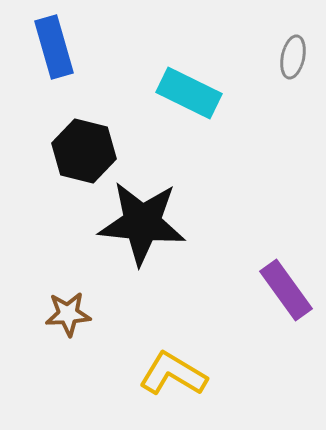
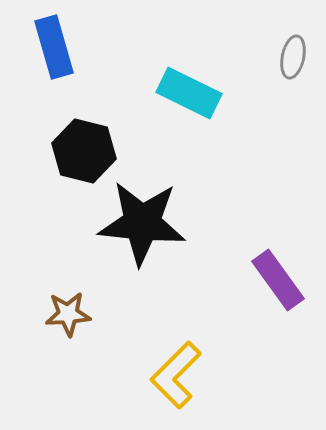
purple rectangle: moved 8 px left, 10 px up
yellow L-shape: moved 3 px right, 1 px down; rotated 76 degrees counterclockwise
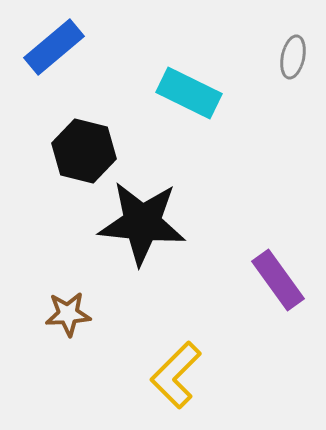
blue rectangle: rotated 66 degrees clockwise
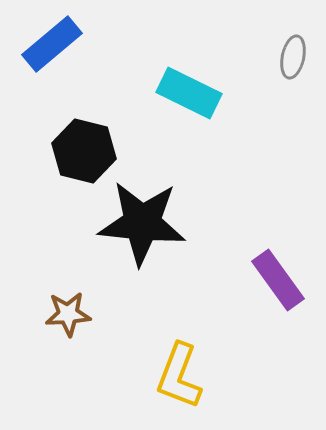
blue rectangle: moved 2 px left, 3 px up
yellow L-shape: moved 3 px right, 1 px down; rotated 24 degrees counterclockwise
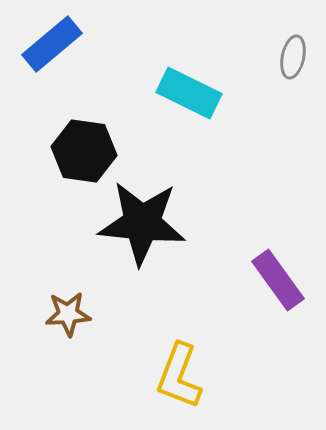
black hexagon: rotated 6 degrees counterclockwise
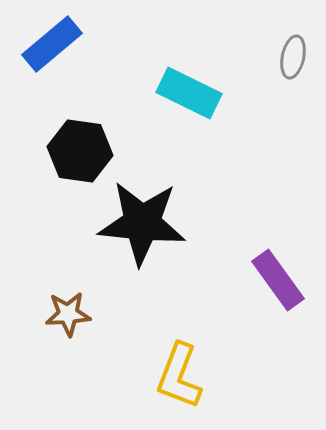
black hexagon: moved 4 px left
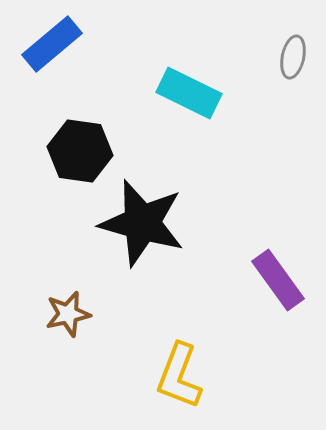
black star: rotated 10 degrees clockwise
brown star: rotated 9 degrees counterclockwise
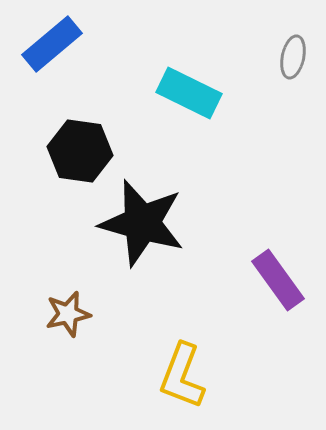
yellow L-shape: moved 3 px right
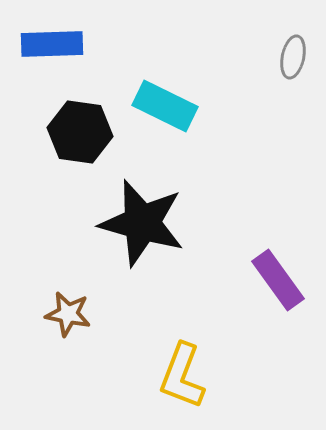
blue rectangle: rotated 38 degrees clockwise
cyan rectangle: moved 24 px left, 13 px down
black hexagon: moved 19 px up
brown star: rotated 24 degrees clockwise
